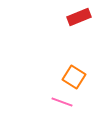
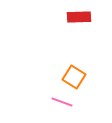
red rectangle: rotated 20 degrees clockwise
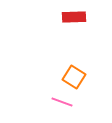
red rectangle: moved 5 px left
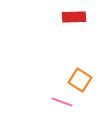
orange square: moved 6 px right, 3 px down
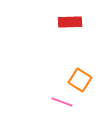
red rectangle: moved 4 px left, 5 px down
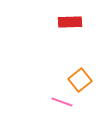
orange square: rotated 20 degrees clockwise
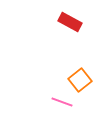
red rectangle: rotated 30 degrees clockwise
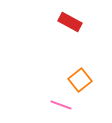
pink line: moved 1 px left, 3 px down
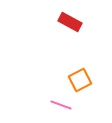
orange square: rotated 10 degrees clockwise
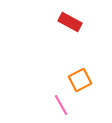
pink line: rotated 40 degrees clockwise
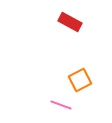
pink line: rotated 40 degrees counterclockwise
